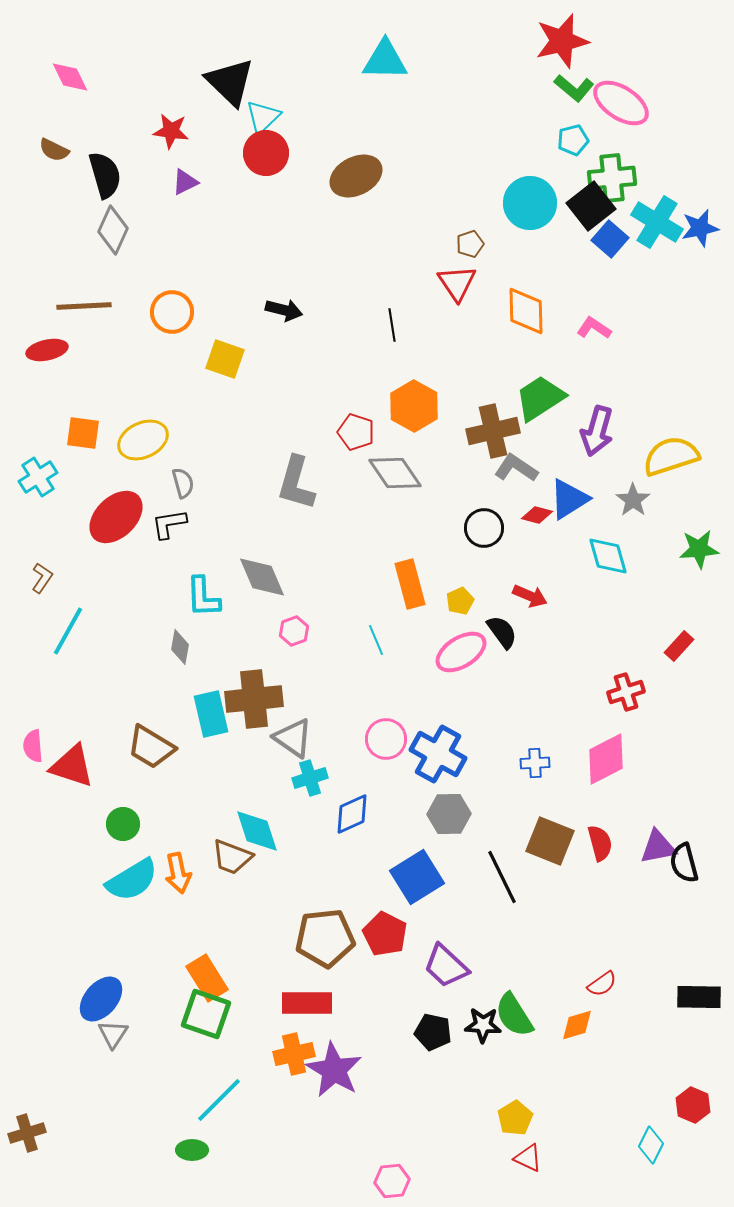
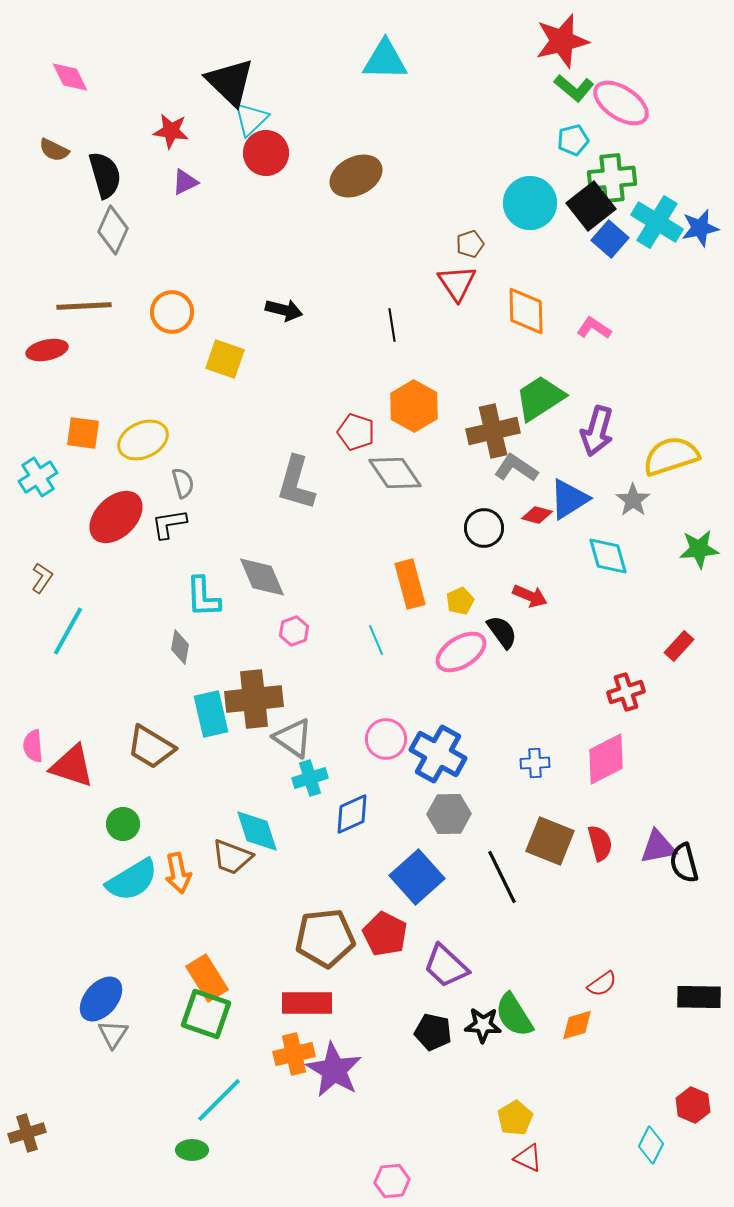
cyan triangle at (263, 117): moved 12 px left, 2 px down
blue square at (417, 877): rotated 10 degrees counterclockwise
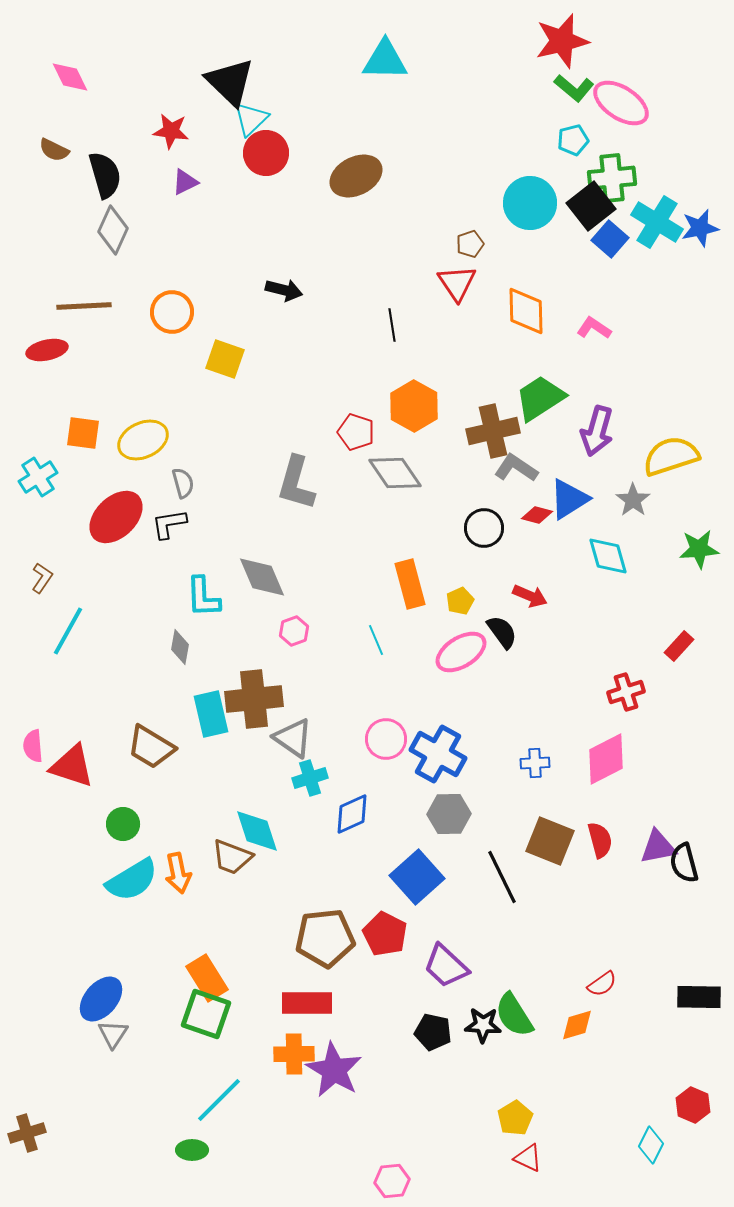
black arrow at (284, 310): moved 20 px up
red semicircle at (600, 843): moved 3 px up
orange cross at (294, 1054): rotated 12 degrees clockwise
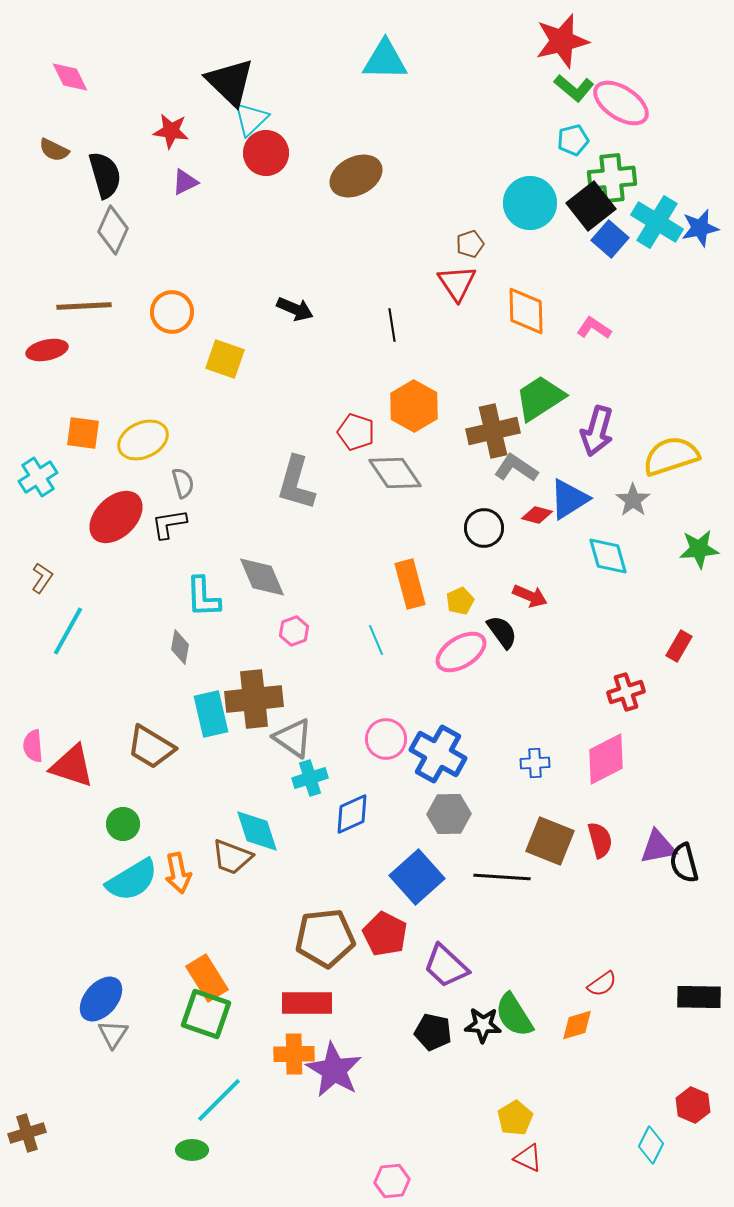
black arrow at (284, 290): moved 11 px right, 19 px down; rotated 9 degrees clockwise
red rectangle at (679, 646): rotated 12 degrees counterclockwise
black line at (502, 877): rotated 60 degrees counterclockwise
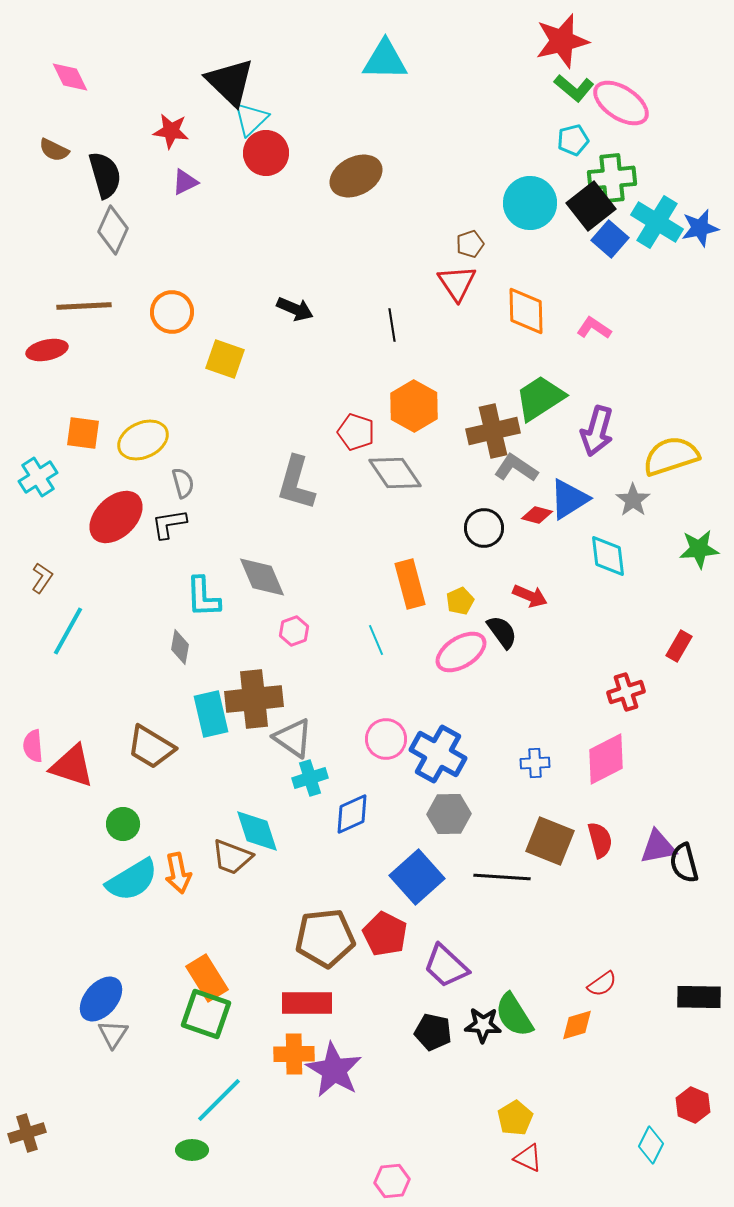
cyan diamond at (608, 556): rotated 9 degrees clockwise
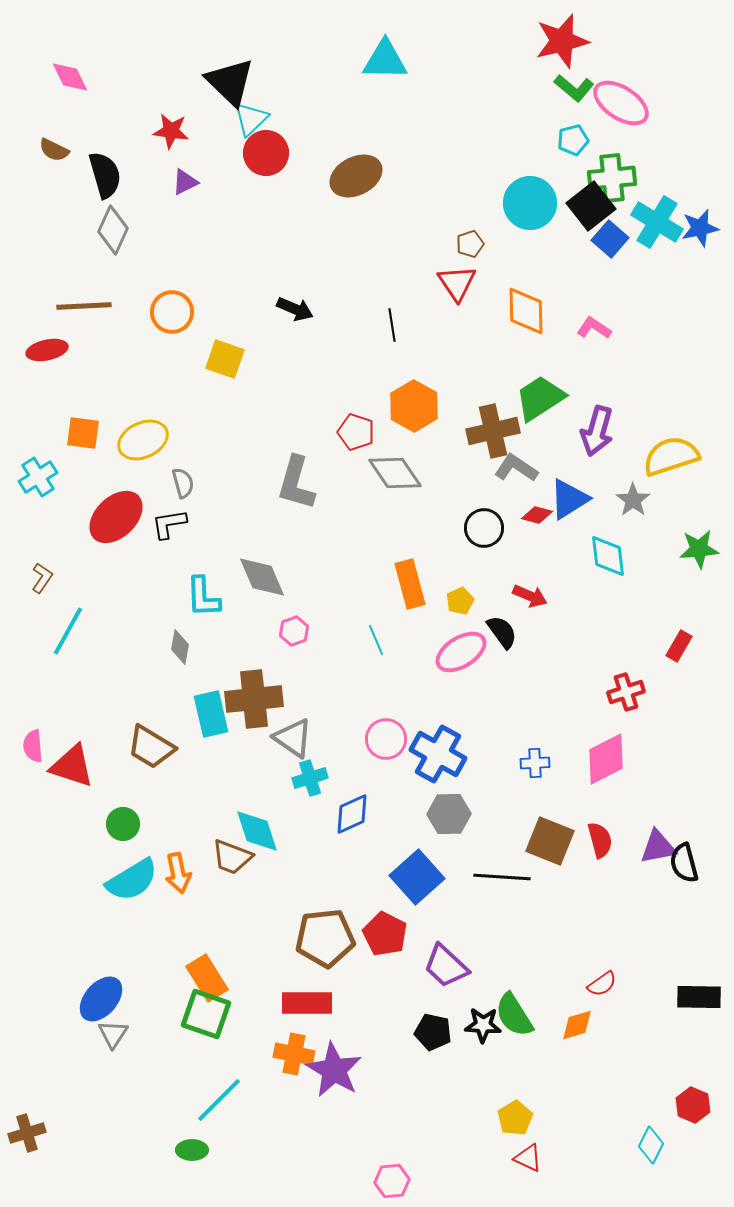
orange cross at (294, 1054): rotated 12 degrees clockwise
